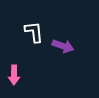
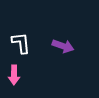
white L-shape: moved 13 px left, 11 px down
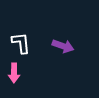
pink arrow: moved 2 px up
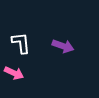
pink arrow: rotated 66 degrees counterclockwise
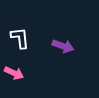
white L-shape: moved 1 px left, 5 px up
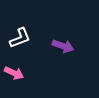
white L-shape: rotated 75 degrees clockwise
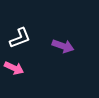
pink arrow: moved 5 px up
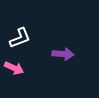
purple arrow: moved 8 px down; rotated 15 degrees counterclockwise
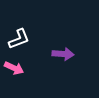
white L-shape: moved 1 px left, 1 px down
